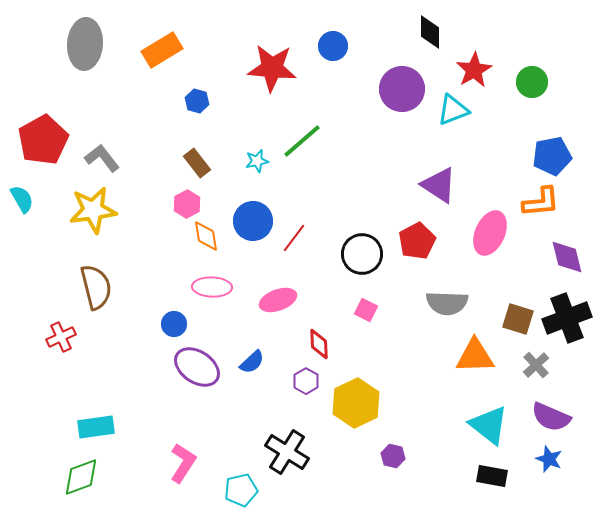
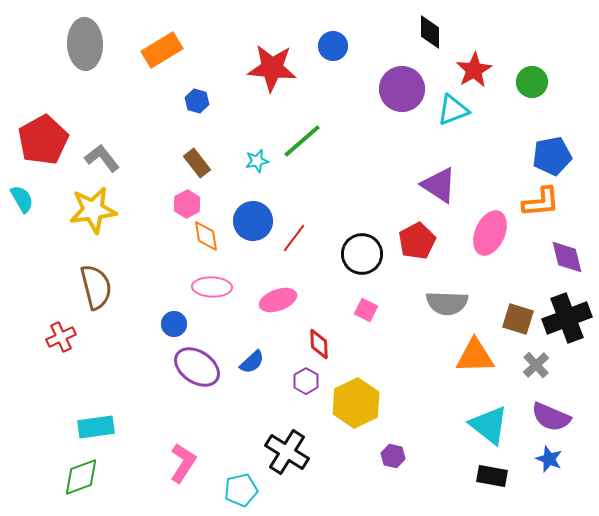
gray ellipse at (85, 44): rotated 6 degrees counterclockwise
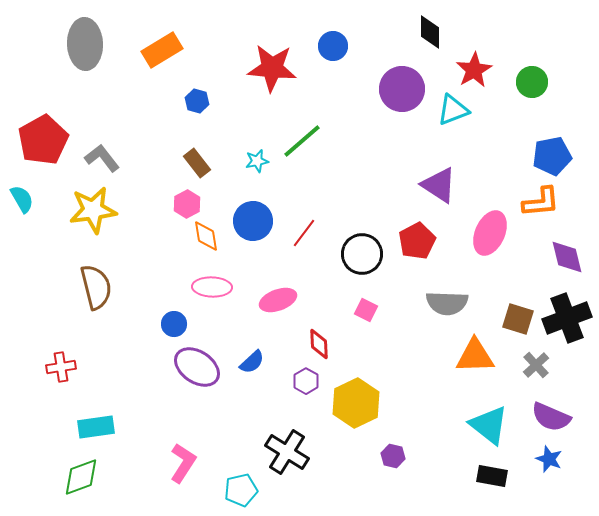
red line at (294, 238): moved 10 px right, 5 px up
red cross at (61, 337): moved 30 px down; rotated 16 degrees clockwise
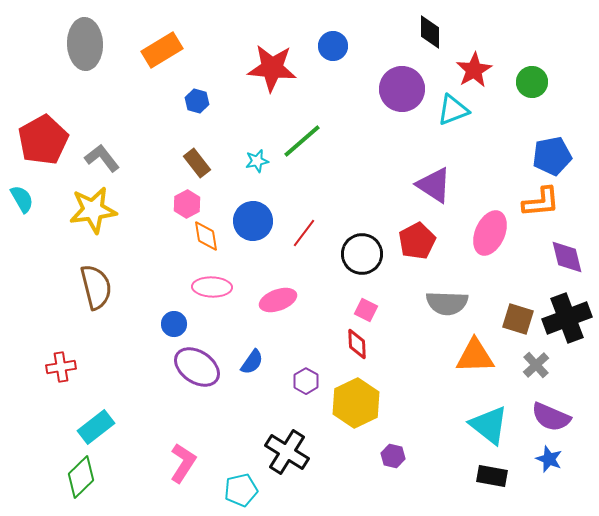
purple triangle at (439, 185): moved 5 px left
red diamond at (319, 344): moved 38 px right
blue semicircle at (252, 362): rotated 12 degrees counterclockwise
cyan rectangle at (96, 427): rotated 30 degrees counterclockwise
green diamond at (81, 477): rotated 24 degrees counterclockwise
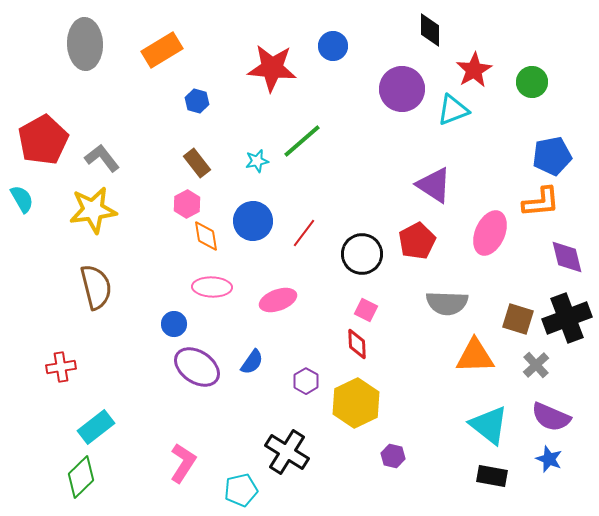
black diamond at (430, 32): moved 2 px up
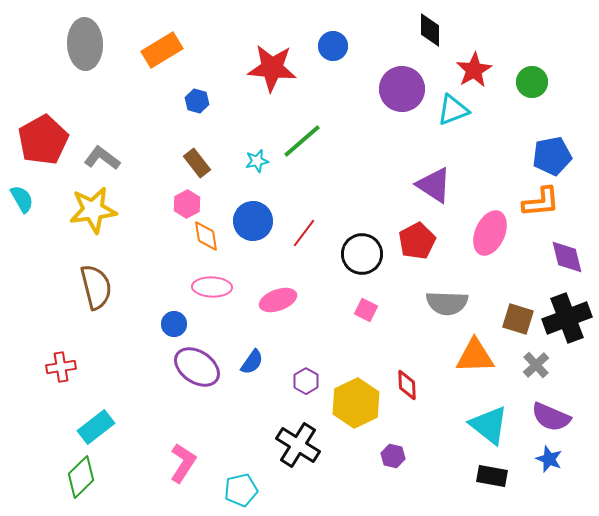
gray L-shape at (102, 158): rotated 15 degrees counterclockwise
red diamond at (357, 344): moved 50 px right, 41 px down
black cross at (287, 452): moved 11 px right, 7 px up
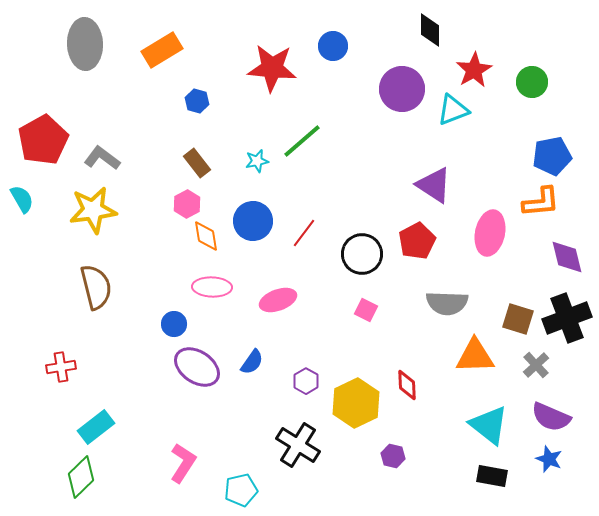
pink ellipse at (490, 233): rotated 12 degrees counterclockwise
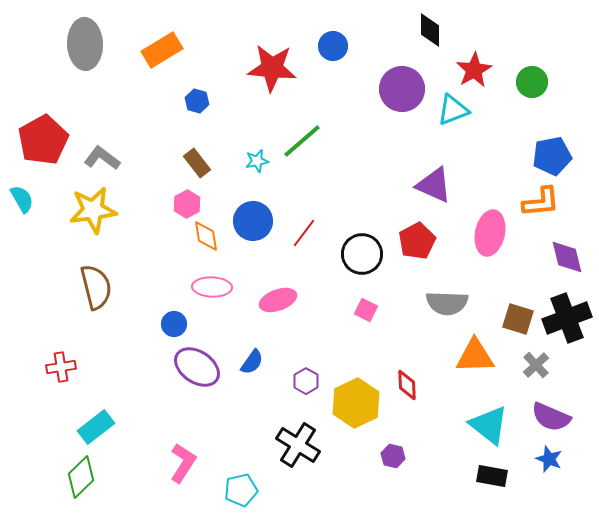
purple triangle at (434, 185): rotated 9 degrees counterclockwise
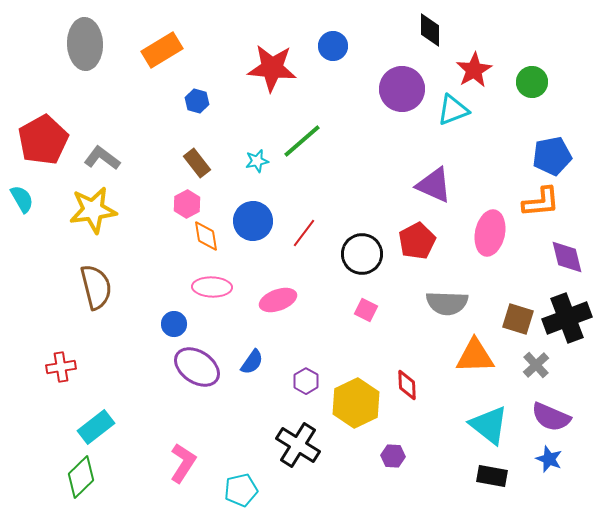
purple hexagon at (393, 456): rotated 10 degrees counterclockwise
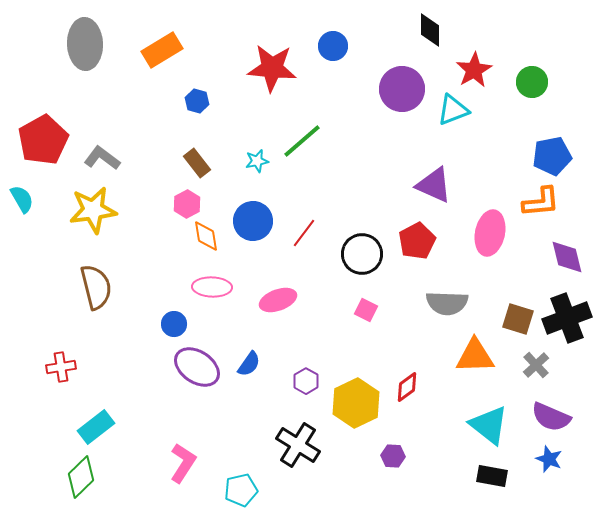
blue semicircle at (252, 362): moved 3 px left, 2 px down
red diamond at (407, 385): moved 2 px down; rotated 56 degrees clockwise
